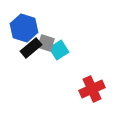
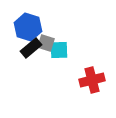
blue hexagon: moved 4 px right, 1 px up
cyan square: rotated 30 degrees clockwise
red cross: moved 9 px up; rotated 10 degrees clockwise
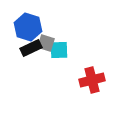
black rectangle: rotated 15 degrees clockwise
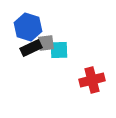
gray square: rotated 24 degrees counterclockwise
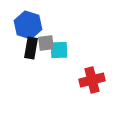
blue hexagon: moved 2 px up
black rectangle: rotated 55 degrees counterclockwise
